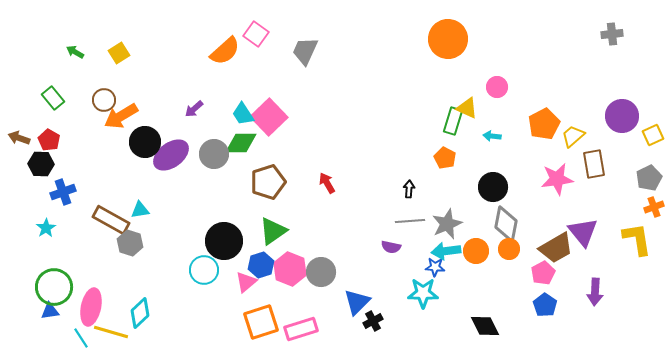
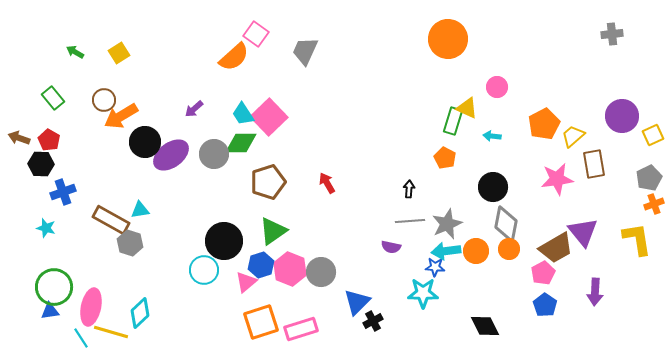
orange semicircle at (225, 51): moved 9 px right, 6 px down
orange cross at (654, 207): moved 3 px up
cyan star at (46, 228): rotated 24 degrees counterclockwise
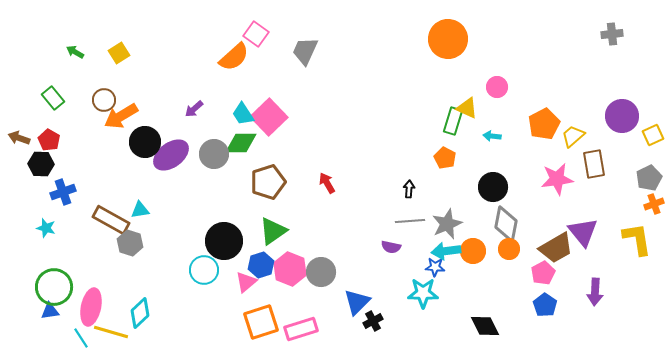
orange circle at (476, 251): moved 3 px left
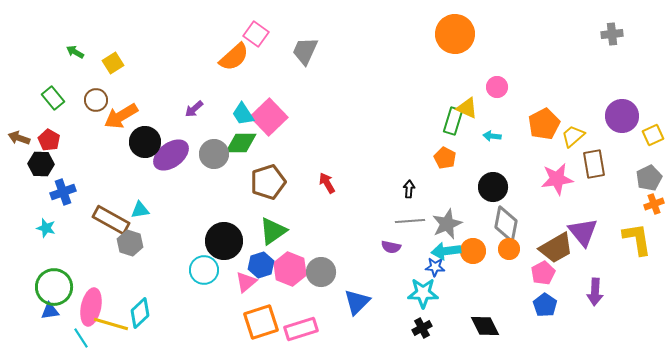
orange circle at (448, 39): moved 7 px right, 5 px up
yellow square at (119, 53): moved 6 px left, 10 px down
brown circle at (104, 100): moved 8 px left
black cross at (373, 321): moved 49 px right, 7 px down
yellow line at (111, 332): moved 8 px up
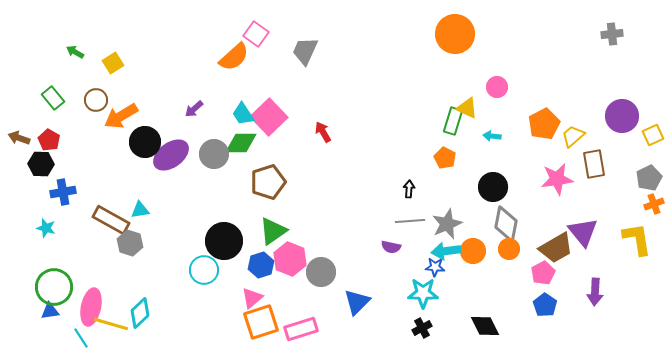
red arrow at (327, 183): moved 4 px left, 51 px up
blue cross at (63, 192): rotated 10 degrees clockwise
pink hexagon at (290, 269): moved 10 px up
pink triangle at (246, 282): moved 6 px right, 16 px down
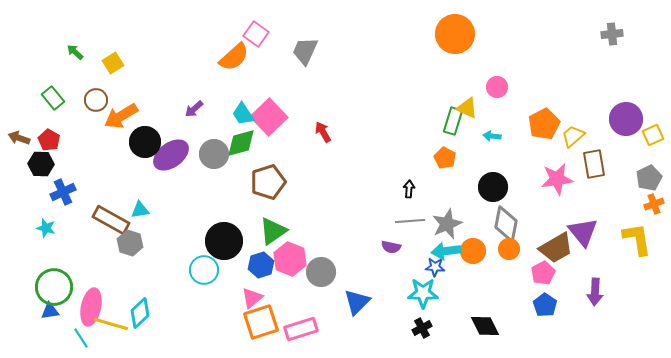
green arrow at (75, 52): rotated 12 degrees clockwise
purple circle at (622, 116): moved 4 px right, 3 px down
green diamond at (241, 143): rotated 16 degrees counterclockwise
blue cross at (63, 192): rotated 15 degrees counterclockwise
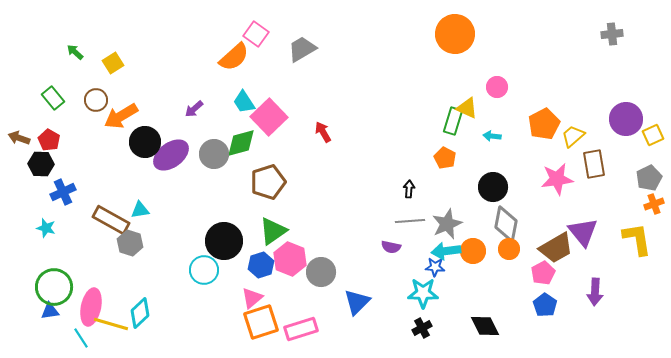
gray trapezoid at (305, 51): moved 3 px left, 2 px up; rotated 36 degrees clockwise
cyan trapezoid at (243, 114): moved 1 px right, 12 px up
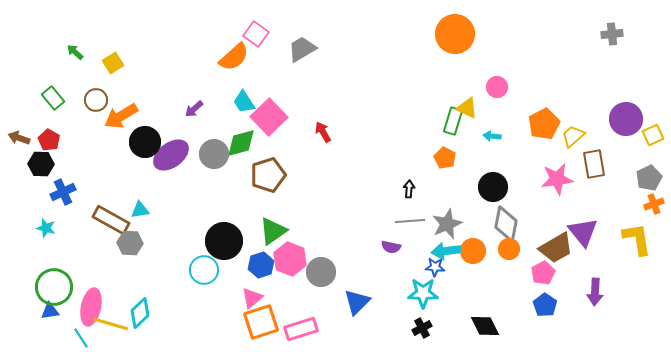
brown pentagon at (268, 182): moved 7 px up
gray hexagon at (130, 243): rotated 15 degrees counterclockwise
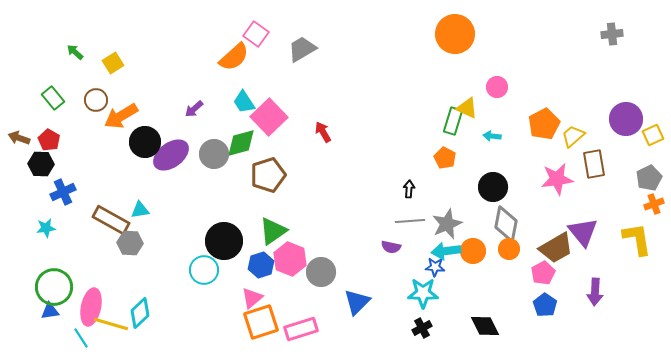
cyan star at (46, 228): rotated 24 degrees counterclockwise
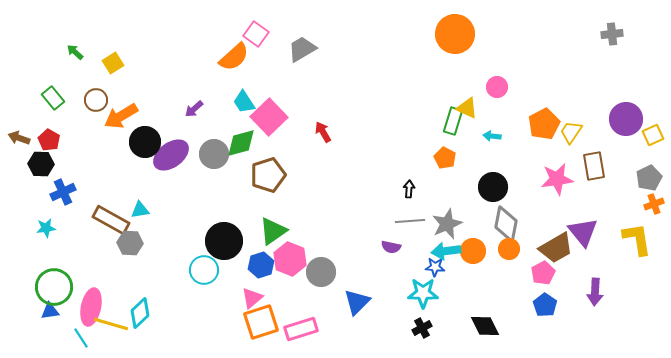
yellow trapezoid at (573, 136): moved 2 px left, 4 px up; rotated 15 degrees counterclockwise
brown rectangle at (594, 164): moved 2 px down
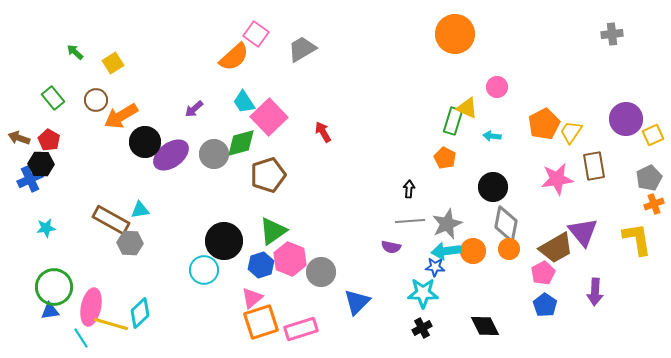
blue cross at (63, 192): moved 33 px left, 13 px up
